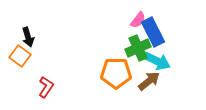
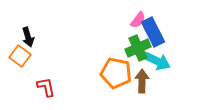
orange pentagon: rotated 12 degrees clockwise
brown arrow: moved 7 px left; rotated 50 degrees counterclockwise
red L-shape: rotated 45 degrees counterclockwise
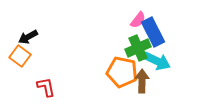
black arrow: rotated 78 degrees clockwise
orange pentagon: moved 6 px right, 1 px up
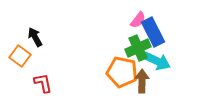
black arrow: moved 7 px right; rotated 90 degrees clockwise
red L-shape: moved 3 px left, 4 px up
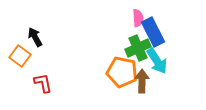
pink semicircle: moved 2 px up; rotated 42 degrees counterclockwise
cyan arrow: rotated 32 degrees clockwise
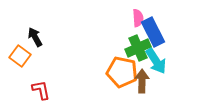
cyan arrow: moved 1 px left
red L-shape: moved 2 px left, 7 px down
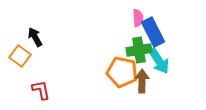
green cross: moved 1 px right, 2 px down; rotated 15 degrees clockwise
cyan arrow: moved 3 px right
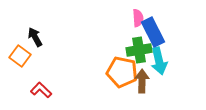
cyan arrow: rotated 20 degrees clockwise
red L-shape: rotated 35 degrees counterclockwise
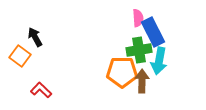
cyan arrow: rotated 24 degrees clockwise
orange pentagon: rotated 12 degrees counterclockwise
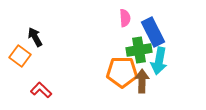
pink semicircle: moved 13 px left
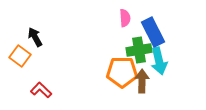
cyan arrow: rotated 24 degrees counterclockwise
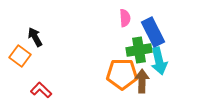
orange pentagon: moved 2 px down
